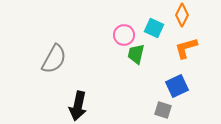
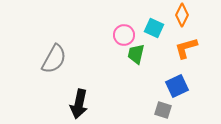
black arrow: moved 1 px right, 2 px up
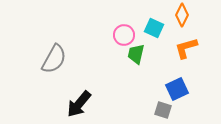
blue square: moved 3 px down
black arrow: rotated 28 degrees clockwise
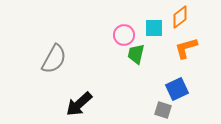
orange diamond: moved 2 px left, 2 px down; rotated 25 degrees clockwise
cyan square: rotated 24 degrees counterclockwise
black arrow: rotated 8 degrees clockwise
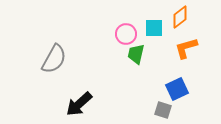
pink circle: moved 2 px right, 1 px up
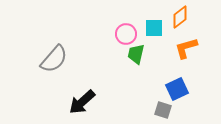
gray semicircle: rotated 12 degrees clockwise
black arrow: moved 3 px right, 2 px up
